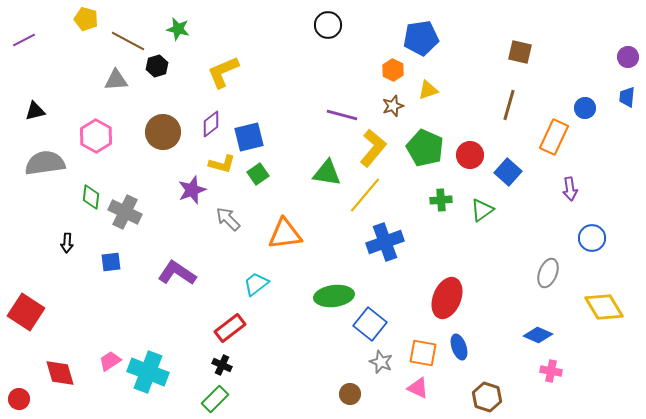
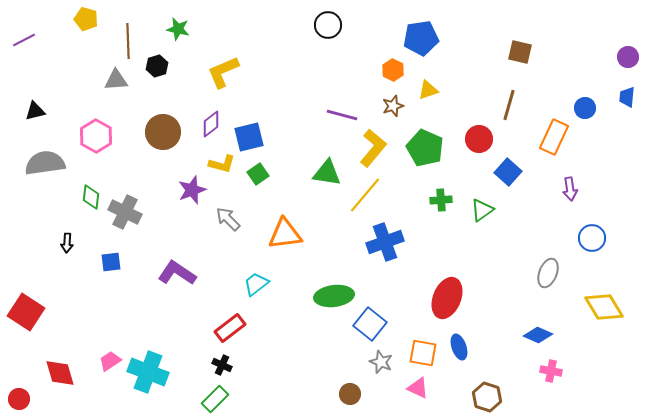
brown line at (128, 41): rotated 60 degrees clockwise
red circle at (470, 155): moved 9 px right, 16 px up
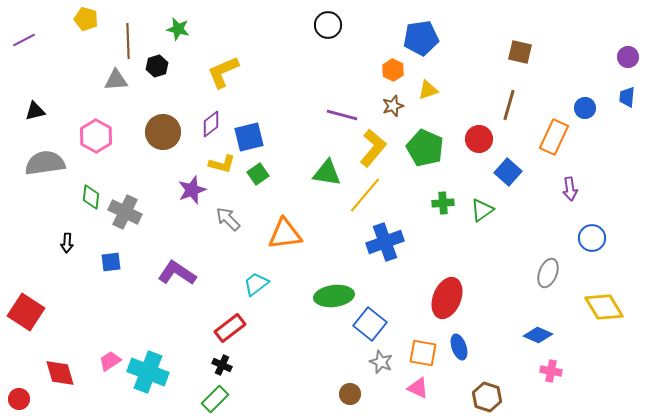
green cross at (441, 200): moved 2 px right, 3 px down
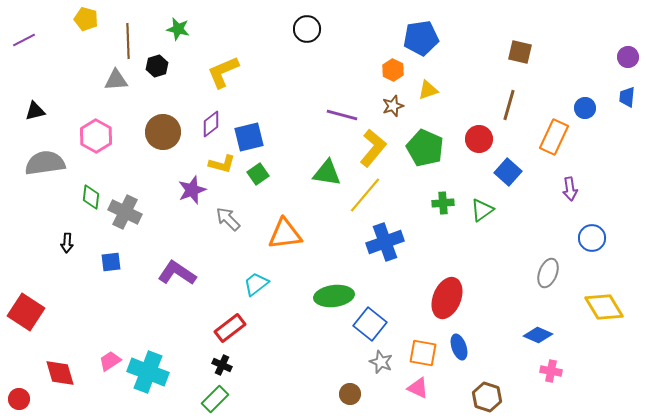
black circle at (328, 25): moved 21 px left, 4 px down
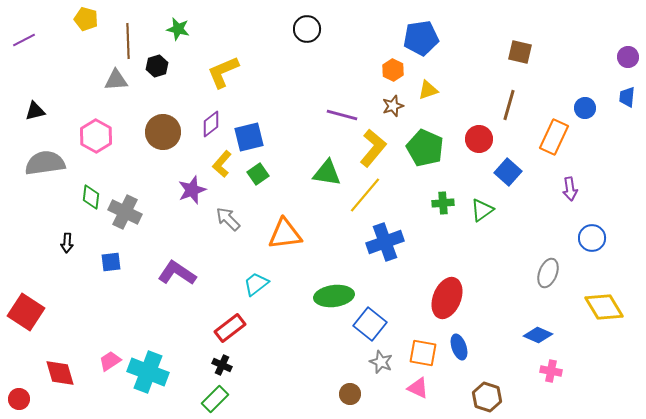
yellow L-shape at (222, 164): rotated 116 degrees clockwise
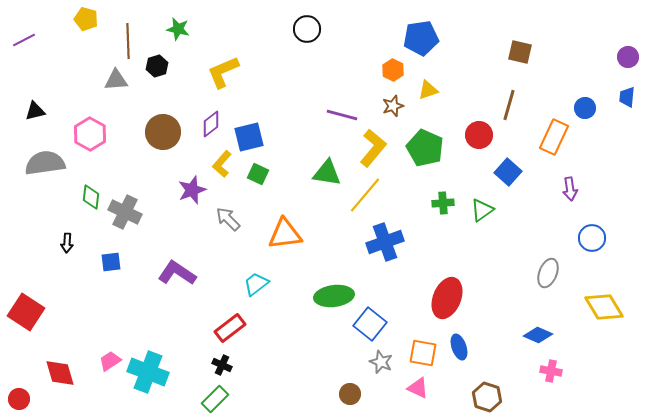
pink hexagon at (96, 136): moved 6 px left, 2 px up
red circle at (479, 139): moved 4 px up
green square at (258, 174): rotated 30 degrees counterclockwise
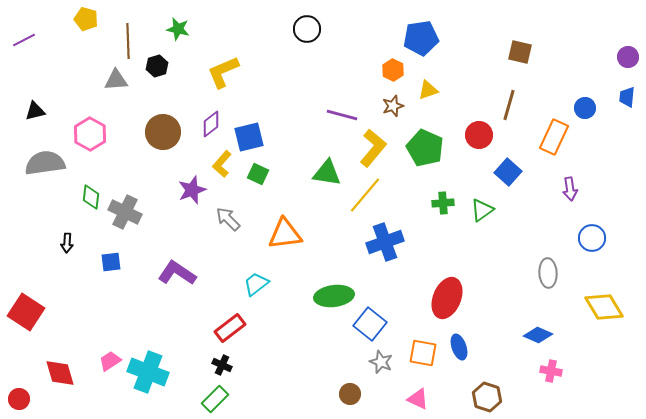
gray ellipse at (548, 273): rotated 24 degrees counterclockwise
pink triangle at (418, 388): moved 11 px down
